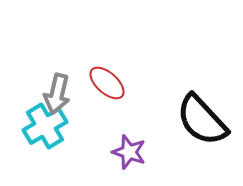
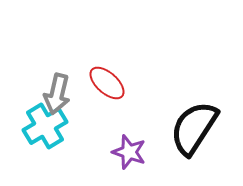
black semicircle: moved 8 px left, 8 px down; rotated 76 degrees clockwise
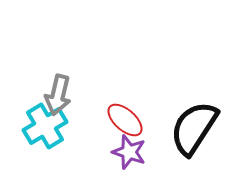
red ellipse: moved 18 px right, 37 px down
gray arrow: moved 1 px right, 1 px down
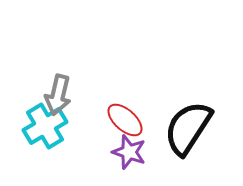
black semicircle: moved 6 px left
